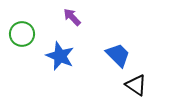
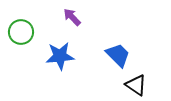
green circle: moved 1 px left, 2 px up
blue star: rotated 28 degrees counterclockwise
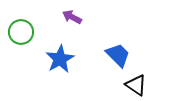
purple arrow: rotated 18 degrees counterclockwise
blue star: moved 3 px down; rotated 24 degrees counterclockwise
